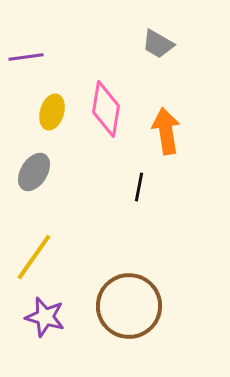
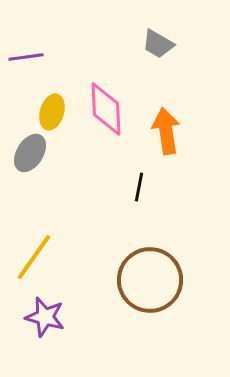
pink diamond: rotated 12 degrees counterclockwise
gray ellipse: moved 4 px left, 19 px up
brown circle: moved 21 px right, 26 px up
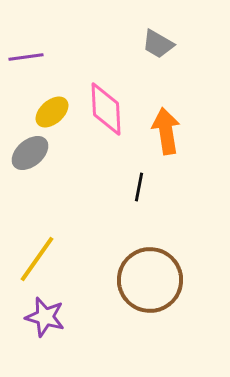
yellow ellipse: rotated 32 degrees clockwise
gray ellipse: rotated 18 degrees clockwise
yellow line: moved 3 px right, 2 px down
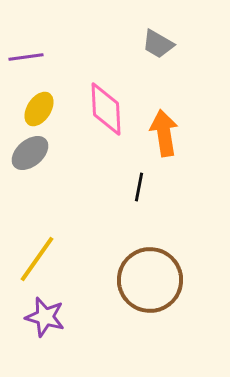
yellow ellipse: moved 13 px left, 3 px up; rotated 16 degrees counterclockwise
orange arrow: moved 2 px left, 2 px down
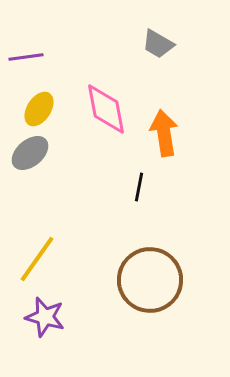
pink diamond: rotated 8 degrees counterclockwise
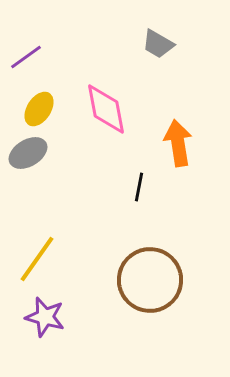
purple line: rotated 28 degrees counterclockwise
orange arrow: moved 14 px right, 10 px down
gray ellipse: moved 2 px left; rotated 9 degrees clockwise
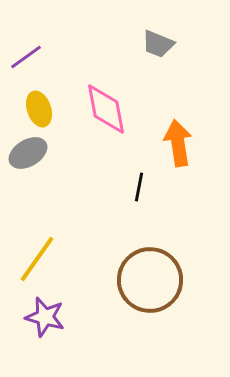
gray trapezoid: rotated 8 degrees counterclockwise
yellow ellipse: rotated 52 degrees counterclockwise
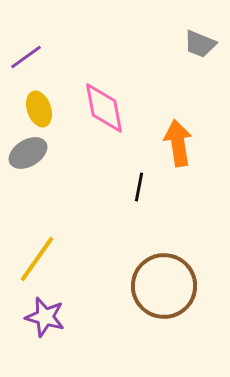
gray trapezoid: moved 42 px right
pink diamond: moved 2 px left, 1 px up
brown circle: moved 14 px right, 6 px down
